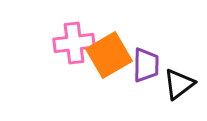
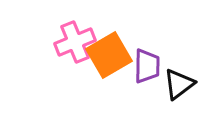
pink cross: moved 1 px right, 1 px up; rotated 15 degrees counterclockwise
purple trapezoid: moved 1 px right, 1 px down
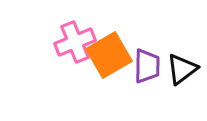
black triangle: moved 3 px right, 15 px up
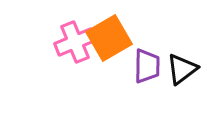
orange square: moved 17 px up
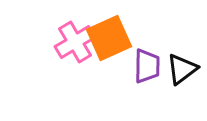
orange square: rotated 6 degrees clockwise
pink cross: rotated 9 degrees counterclockwise
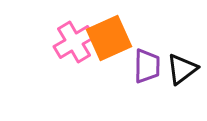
pink cross: moved 1 px left
